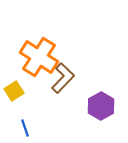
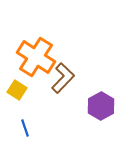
orange cross: moved 3 px left
yellow square: moved 3 px right, 1 px up; rotated 24 degrees counterclockwise
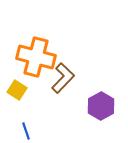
orange cross: rotated 18 degrees counterclockwise
blue line: moved 1 px right, 3 px down
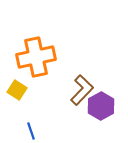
orange cross: rotated 27 degrees counterclockwise
brown L-shape: moved 19 px right, 12 px down
blue line: moved 5 px right
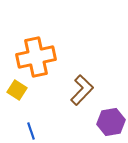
purple hexagon: moved 10 px right, 16 px down; rotated 20 degrees clockwise
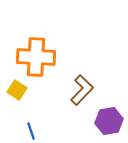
orange cross: rotated 15 degrees clockwise
purple hexagon: moved 2 px left, 1 px up
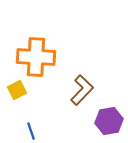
yellow square: rotated 30 degrees clockwise
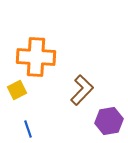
blue line: moved 3 px left, 2 px up
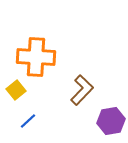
yellow square: moved 1 px left; rotated 12 degrees counterclockwise
purple hexagon: moved 2 px right
blue line: moved 8 px up; rotated 66 degrees clockwise
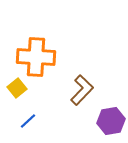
yellow square: moved 1 px right, 2 px up
